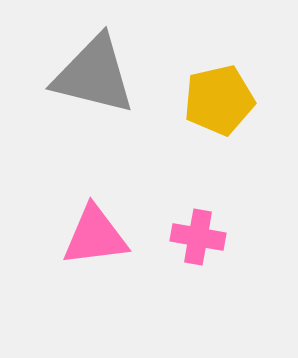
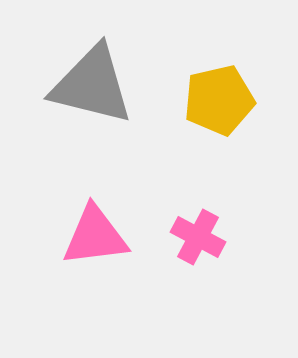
gray triangle: moved 2 px left, 10 px down
pink cross: rotated 18 degrees clockwise
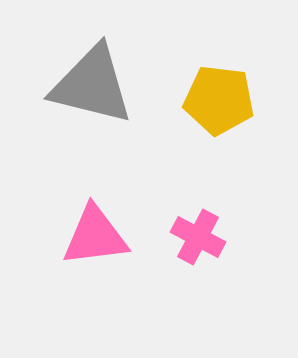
yellow pentagon: rotated 20 degrees clockwise
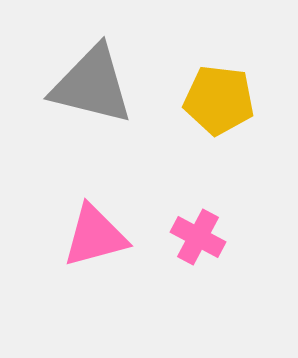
pink triangle: rotated 8 degrees counterclockwise
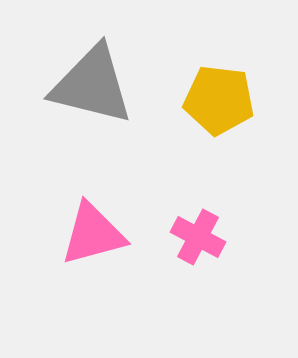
pink triangle: moved 2 px left, 2 px up
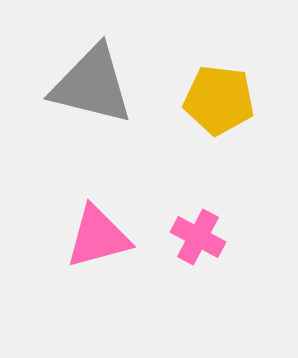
pink triangle: moved 5 px right, 3 px down
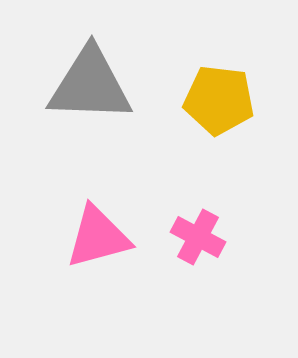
gray triangle: moved 2 px left; rotated 12 degrees counterclockwise
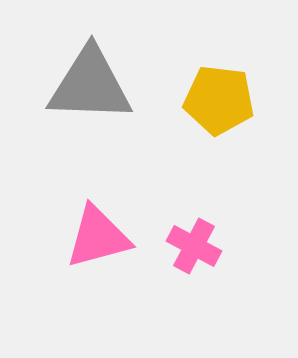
pink cross: moved 4 px left, 9 px down
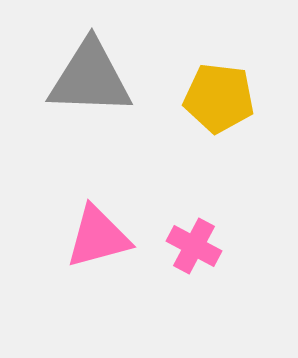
gray triangle: moved 7 px up
yellow pentagon: moved 2 px up
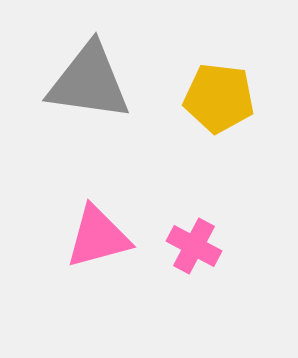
gray triangle: moved 1 px left, 4 px down; rotated 6 degrees clockwise
